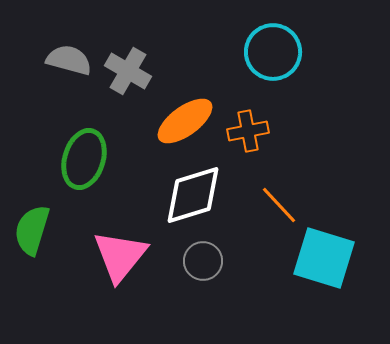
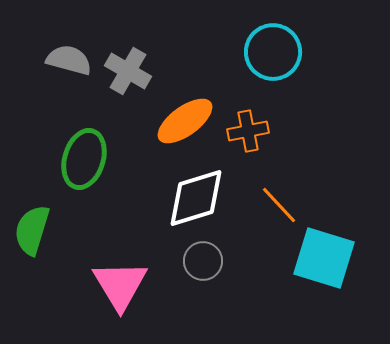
white diamond: moved 3 px right, 3 px down
pink triangle: moved 29 px down; rotated 10 degrees counterclockwise
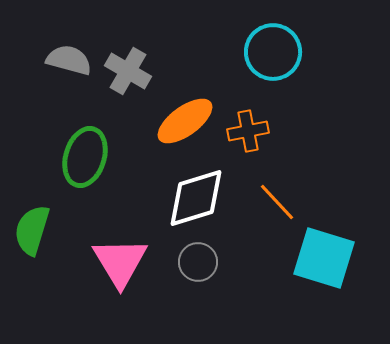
green ellipse: moved 1 px right, 2 px up
orange line: moved 2 px left, 3 px up
gray circle: moved 5 px left, 1 px down
pink triangle: moved 23 px up
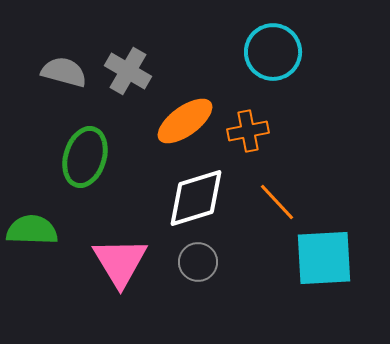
gray semicircle: moved 5 px left, 12 px down
green semicircle: rotated 75 degrees clockwise
cyan square: rotated 20 degrees counterclockwise
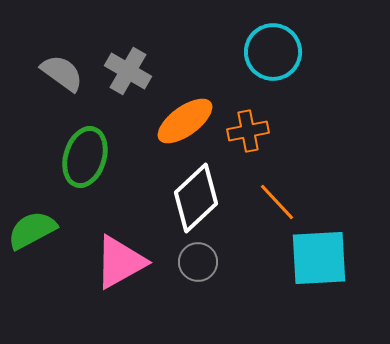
gray semicircle: moved 2 px left, 1 px down; rotated 21 degrees clockwise
white diamond: rotated 26 degrees counterclockwise
green semicircle: rotated 30 degrees counterclockwise
cyan square: moved 5 px left
pink triangle: rotated 32 degrees clockwise
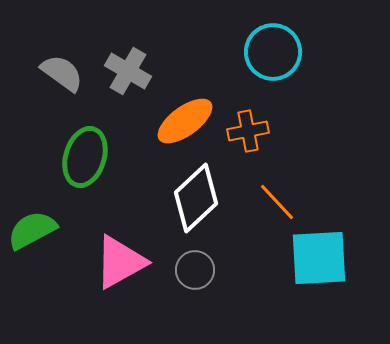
gray circle: moved 3 px left, 8 px down
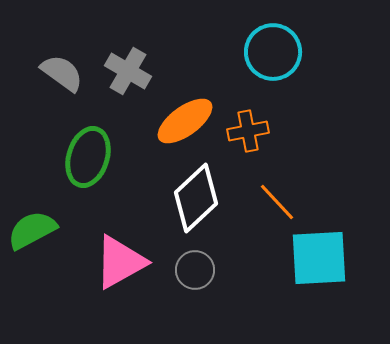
green ellipse: moved 3 px right
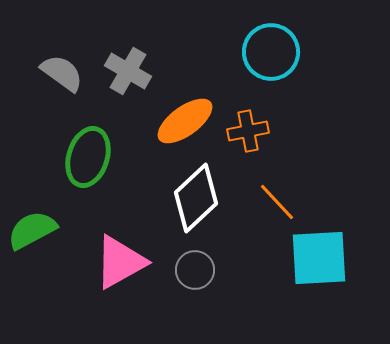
cyan circle: moved 2 px left
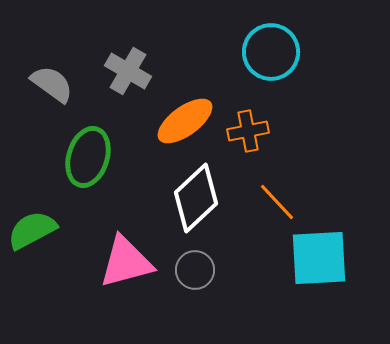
gray semicircle: moved 10 px left, 11 px down
pink triangle: moved 6 px right; rotated 14 degrees clockwise
